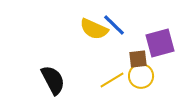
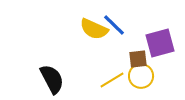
black semicircle: moved 1 px left, 1 px up
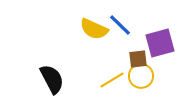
blue line: moved 6 px right
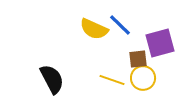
yellow circle: moved 2 px right, 2 px down
yellow line: rotated 50 degrees clockwise
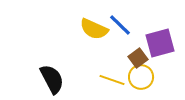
brown square: moved 1 px up; rotated 30 degrees counterclockwise
yellow circle: moved 2 px left, 1 px up
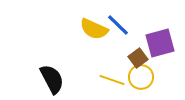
blue line: moved 2 px left
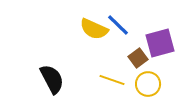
yellow circle: moved 7 px right, 7 px down
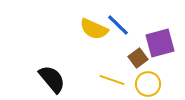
black semicircle: rotated 12 degrees counterclockwise
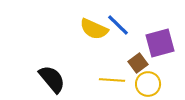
brown square: moved 5 px down
yellow line: rotated 15 degrees counterclockwise
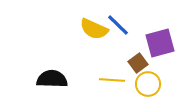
black semicircle: rotated 48 degrees counterclockwise
